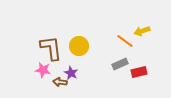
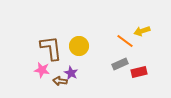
pink star: moved 1 px left
brown arrow: moved 1 px up
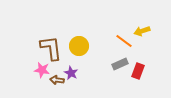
orange line: moved 1 px left
red rectangle: moved 1 px left, 1 px up; rotated 56 degrees counterclockwise
brown arrow: moved 3 px left, 1 px up
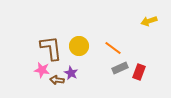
yellow arrow: moved 7 px right, 10 px up
orange line: moved 11 px left, 7 px down
gray rectangle: moved 4 px down
red rectangle: moved 1 px right, 1 px down
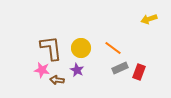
yellow arrow: moved 2 px up
yellow circle: moved 2 px right, 2 px down
purple star: moved 6 px right, 3 px up
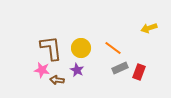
yellow arrow: moved 9 px down
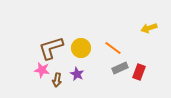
brown L-shape: rotated 100 degrees counterclockwise
purple star: moved 4 px down
brown arrow: rotated 88 degrees counterclockwise
